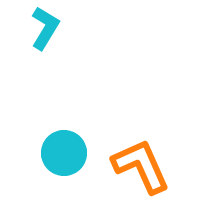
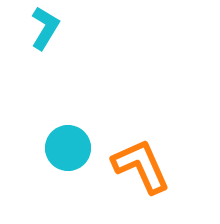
cyan circle: moved 4 px right, 5 px up
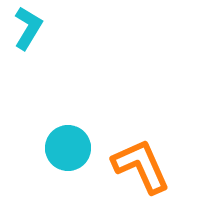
cyan L-shape: moved 17 px left
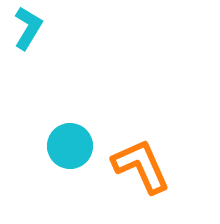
cyan circle: moved 2 px right, 2 px up
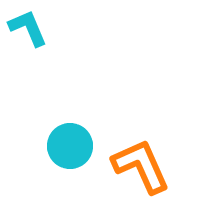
cyan L-shape: rotated 54 degrees counterclockwise
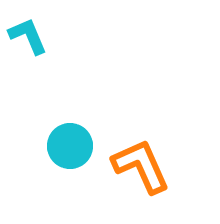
cyan L-shape: moved 8 px down
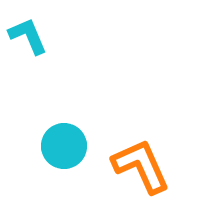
cyan circle: moved 6 px left
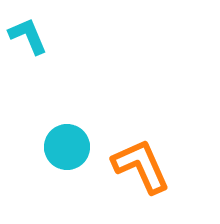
cyan circle: moved 3 px right, 1 px down
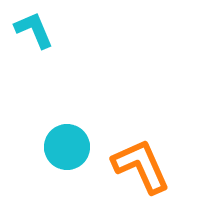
cyan L-shape: moved 6 px right, 6 px up
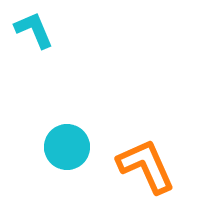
orange L-shape: moved 5 px right
